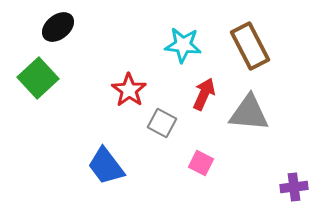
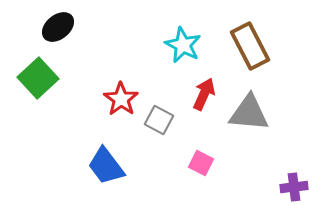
cyan star: rotated 21 degrees clockwise
red star: moved 8 px left, 9 px down
gray square: moved 3 px left, 3 px up
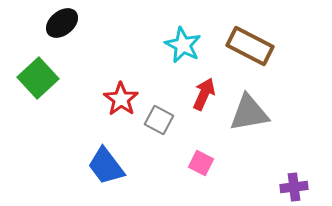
black ellipse: moved 4 px right, 4 px up
brown rectangle: rotated 36 degrees counterclockwise
gray triangle: rotated 15 degrees counterclockwise
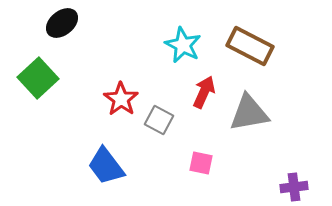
red arrow: moved 2 px up
pink square: rotated 15 degrees counterclockwise
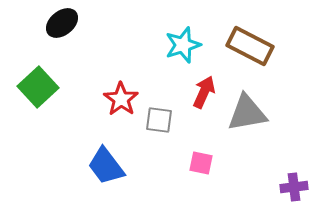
cyan star: rotated 27 degrees clockwise
green square: moved 9 px down
gray triangle: moved 2 px left
gray square: rotated 20 degrees counterclockwise
